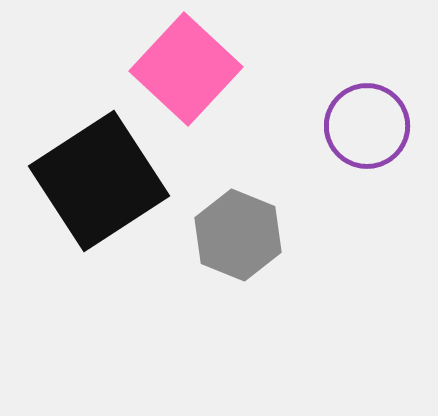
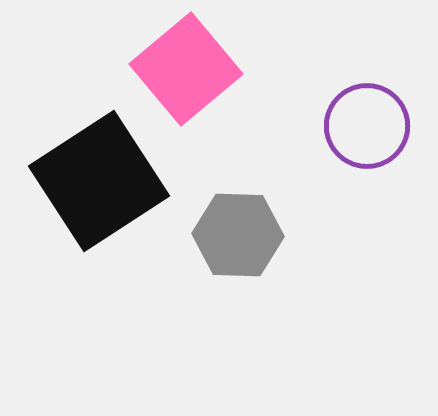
pink square: rotated 7 degrees clockwise
gray hexagon: rotated 20 degrees counterclockwise
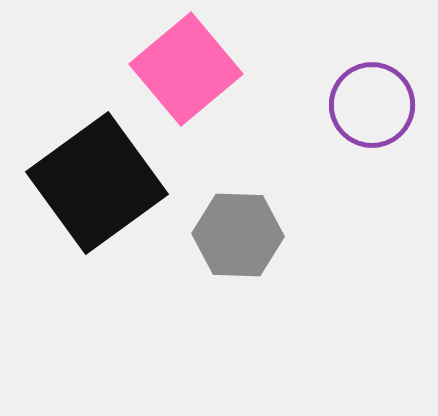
purple circle: moved 5 px right, 21 px up
black square: moved 2 px left, 2 px down; rotated 3 degrees counterclockwise
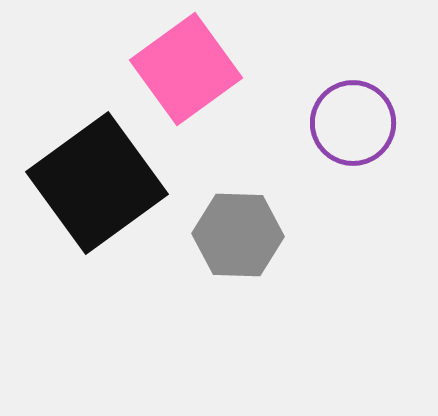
pink square: rotated 4 degrees clockwise
purple circle: moved 19 px left, 18 px down
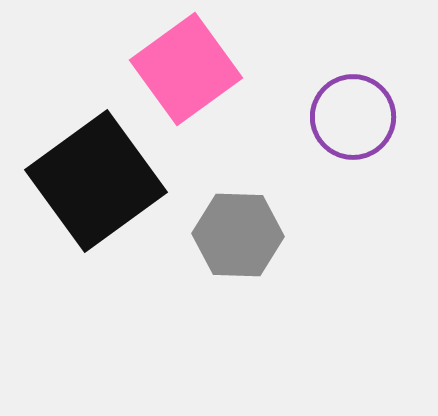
purple circle: moved 6 px up
black square: moved 1 px left, 2 px up
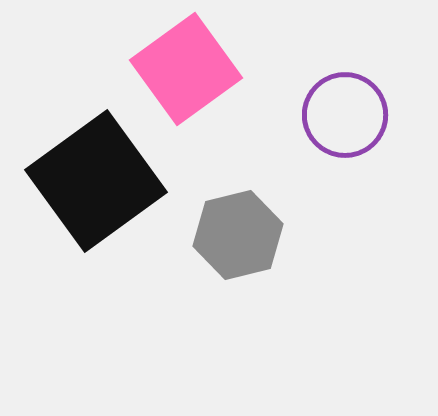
purple circle: moved 8 px left, 2 px up
gray hexagon: rotated 16 degrees counterclockwise
